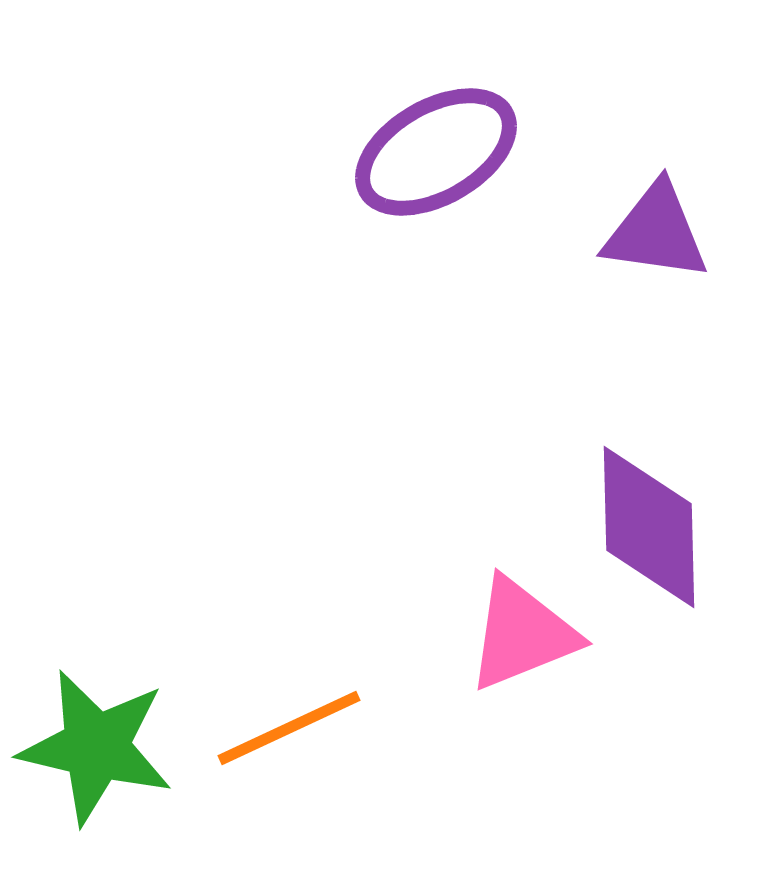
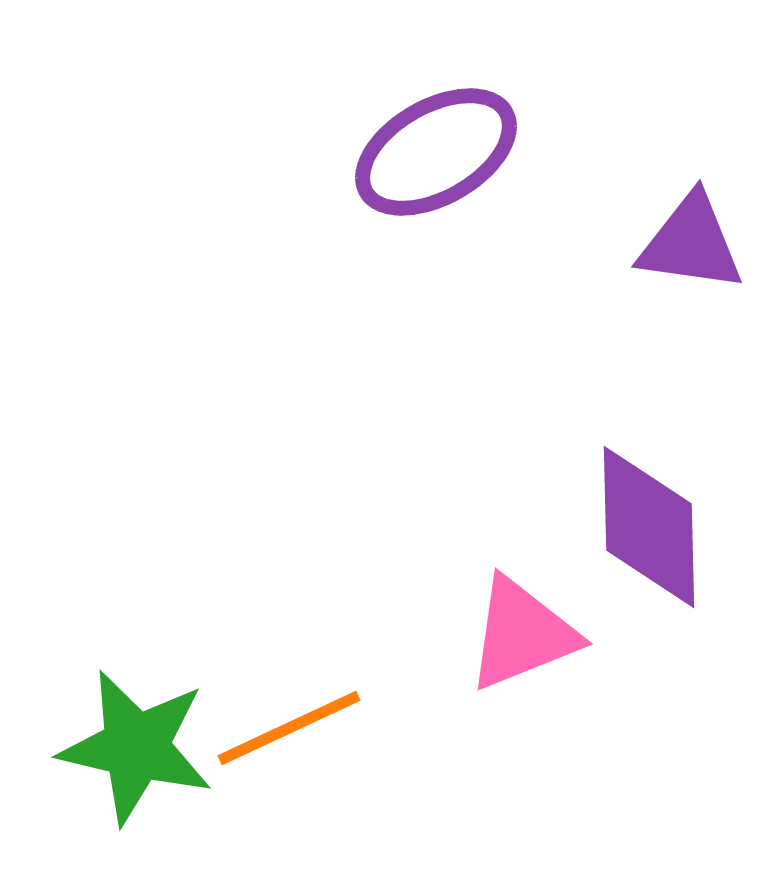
purple triangle: moved 35 px right, 11 px down
green star: moved 40 px right
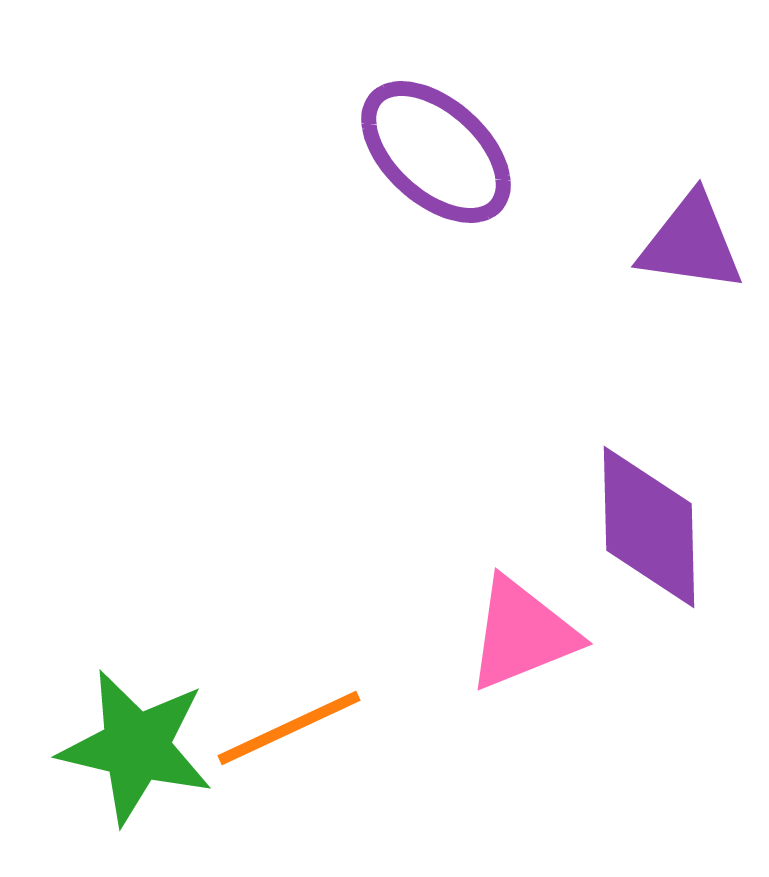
purple ellipse: rotated 72 degrees clockwise
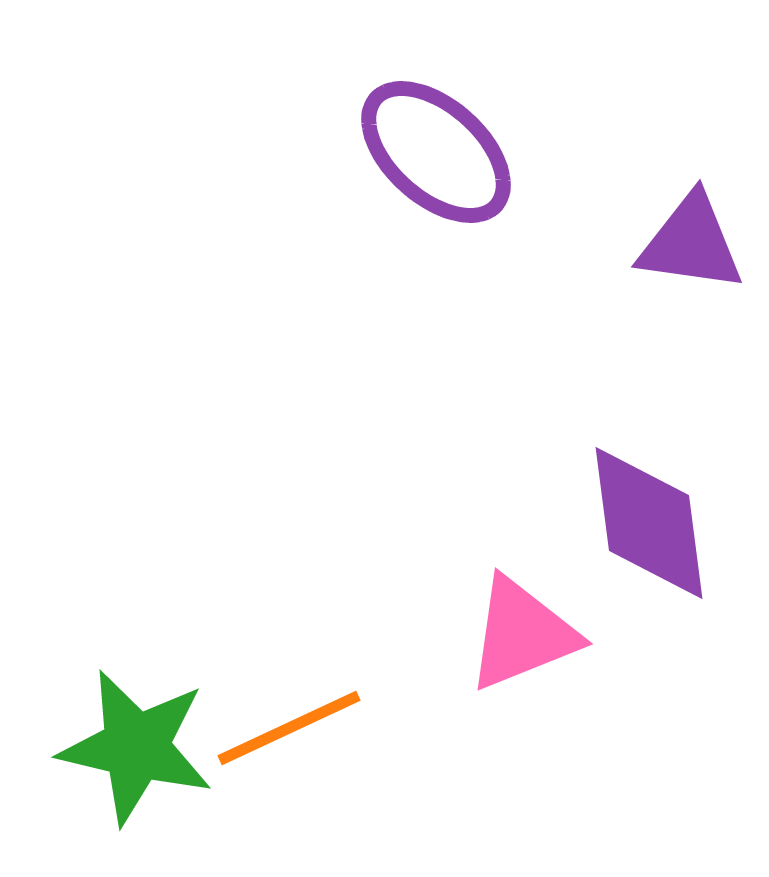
purple diamond: moved 4 px up; rotated 6 degrees counterclockwise
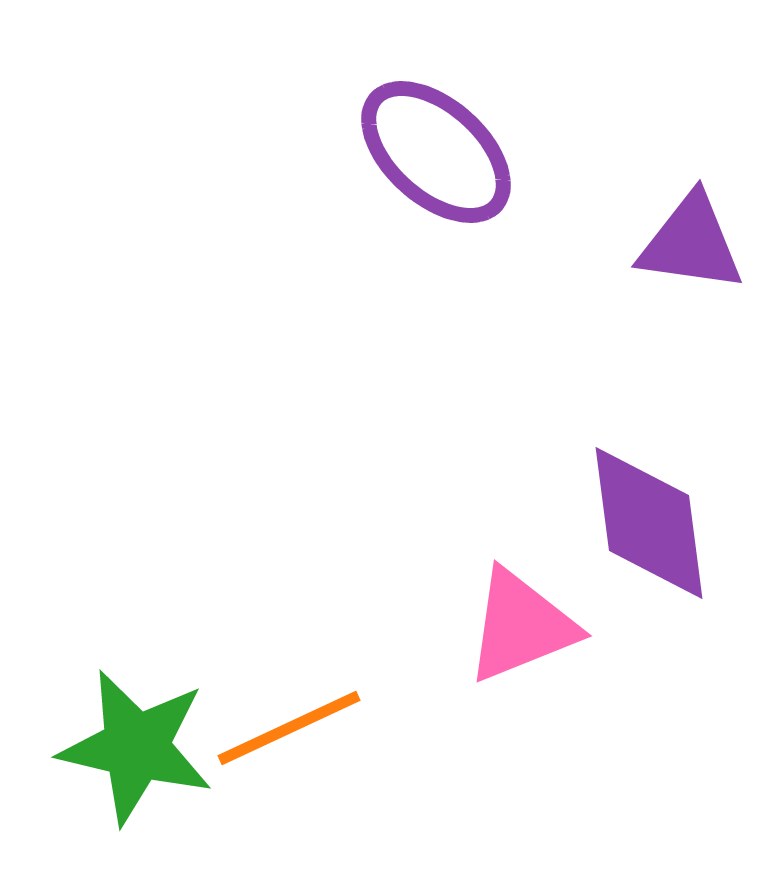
pink triangle: moved 1 px left, 8 px up
